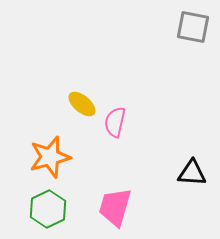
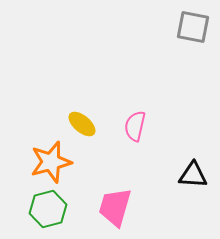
yellow ellipse: moved 20 px down
pink semicircle: moved 20 px right, 4 px down
orange star: moved 1 px right, 5 px down
black triangle: moved 1 px right, 2 px down
green hexagon: rotated 12 degrees clockwise
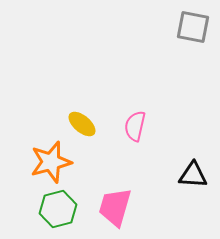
green hexagon: moved 10 px right
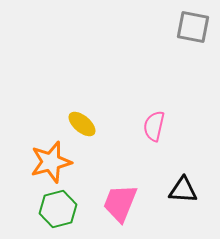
pink semicircle: moved 19 px right
black triangle: moved 10 px left, 15 px down
pink trapezoid: moved 5 px right, 4 px up; rotated 6 degrees clockwise
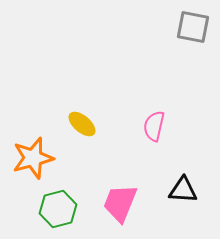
orange star: moved 18 px left, 4 px up
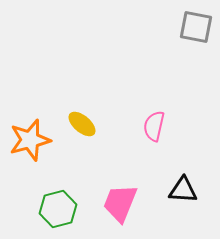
gray square: moved 3 px right
orange star: moved 3 px left, 18 px up
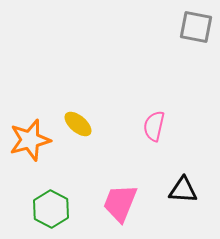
yellow ellipse: moved 4 px left
green hexagon: moved 7 px left; rotated 18 degrees counterclockwise
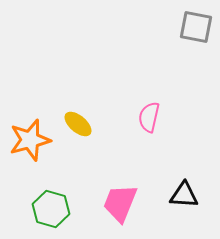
pink semicircle: moved 5 px left, 9 px up
black triangle: moved 1 px right, 5 px down
green hexagon: rotated 12 degrees counterclockwise
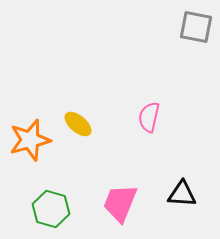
black triangle: moved 2 px left, 1 px up
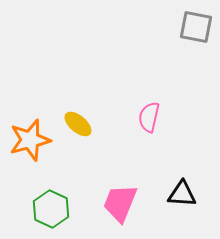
green hexagon: rotated 9 degrees clockwise
